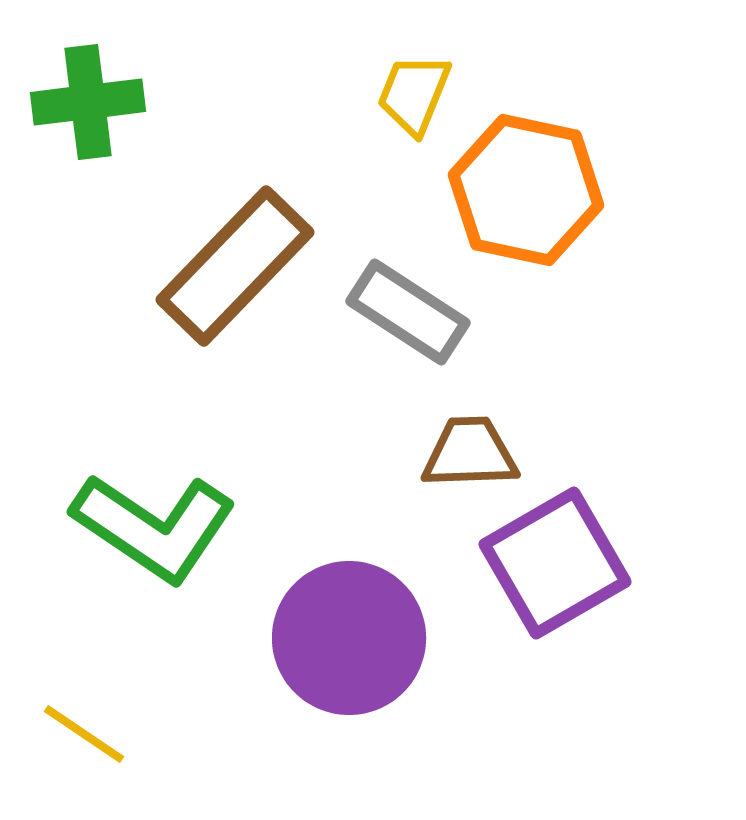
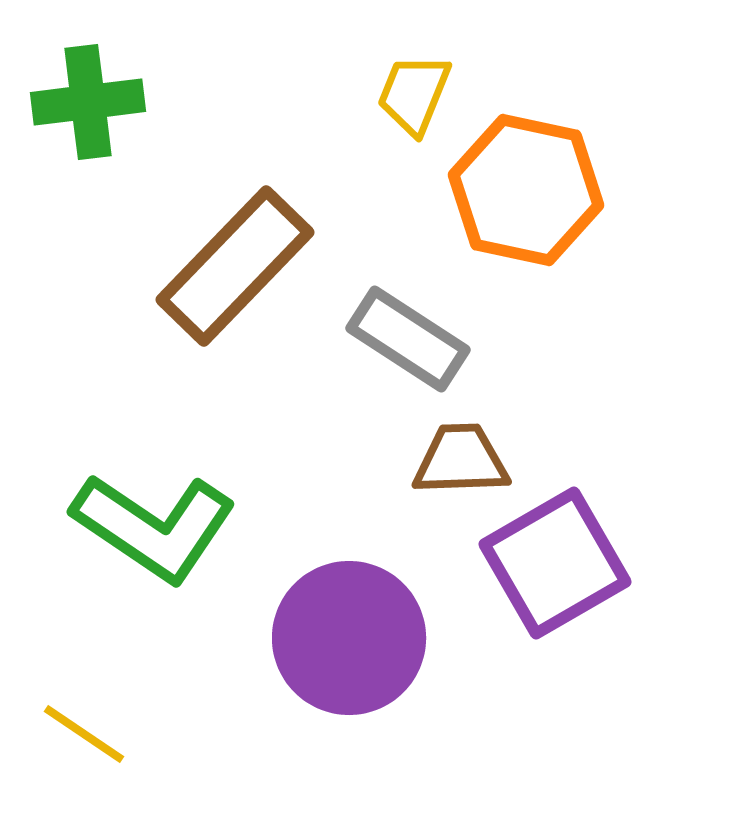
gray rectangle: moved 27 px down
brown trapezoid: moved 9 px left, 7 px down
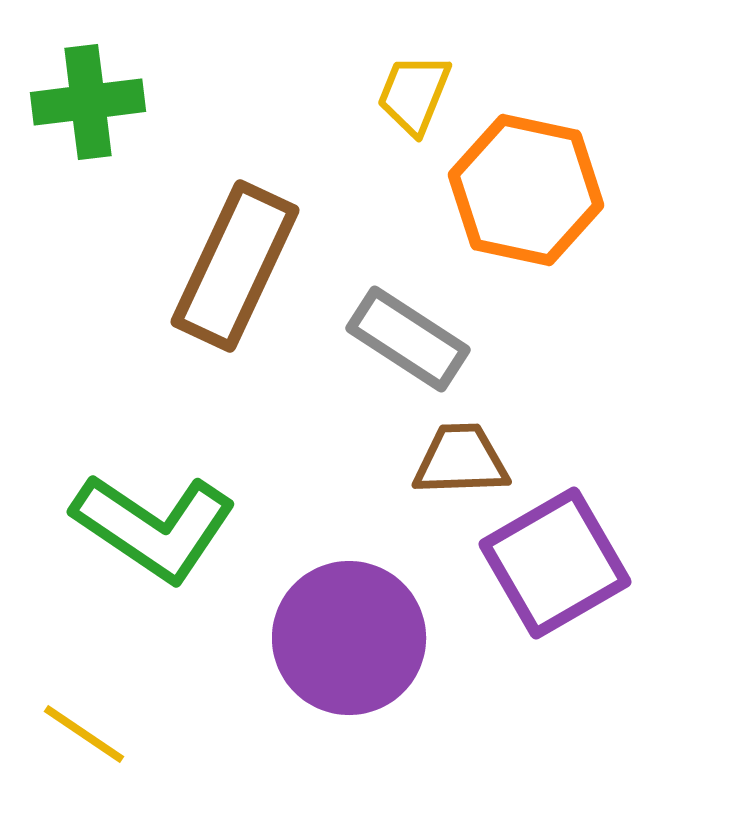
brown rectangle: rotated 19 degrees counterclockwise
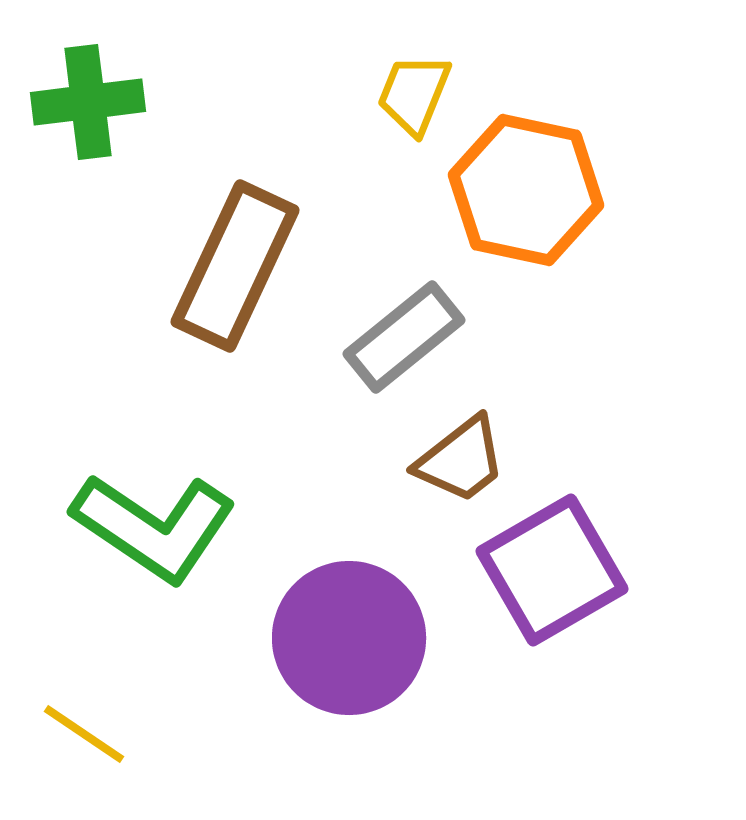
gray rectangle: moved 4 px left, 2 px up; rotated 72 degrees counterclockwise
brown trapezoid: rotated 144 degrees clockwise
purple square: moved 3 px left, 7 px down
